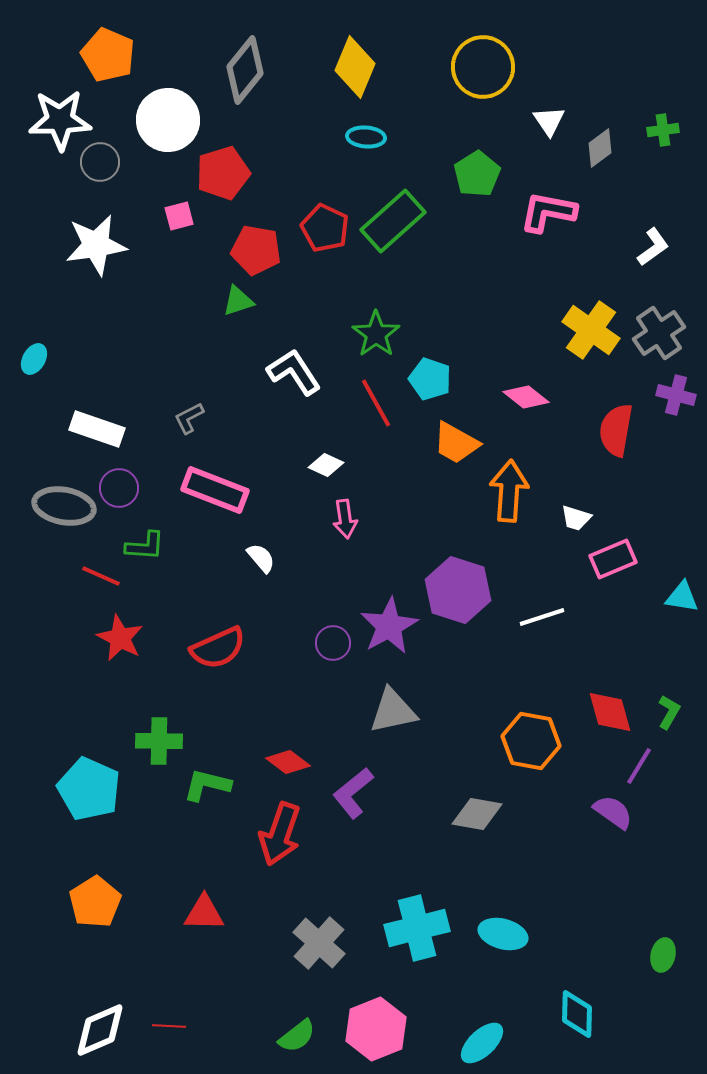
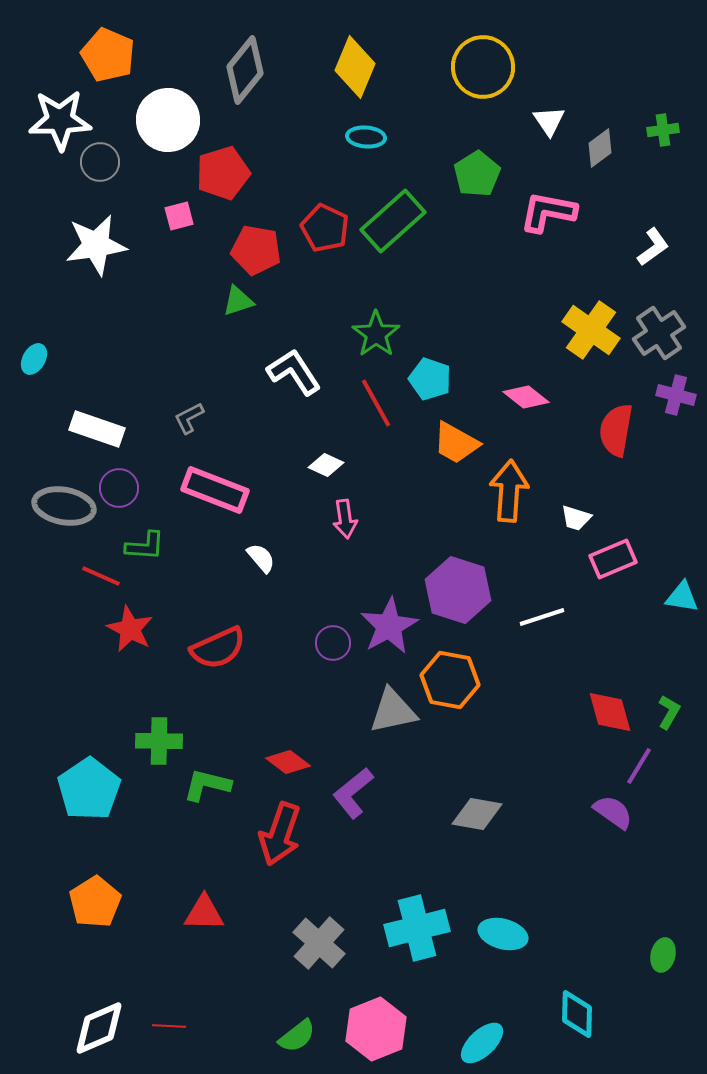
red star at (120, 638): moved 10 px right, 9 px up
orange hexagon at (531, 741): moved 81 px left, 61 px up
cyan pentagon at (89, 789): rotated 14 degrees clockwise
white diamond at (100, 1030): moved 1 px left, 2 px up
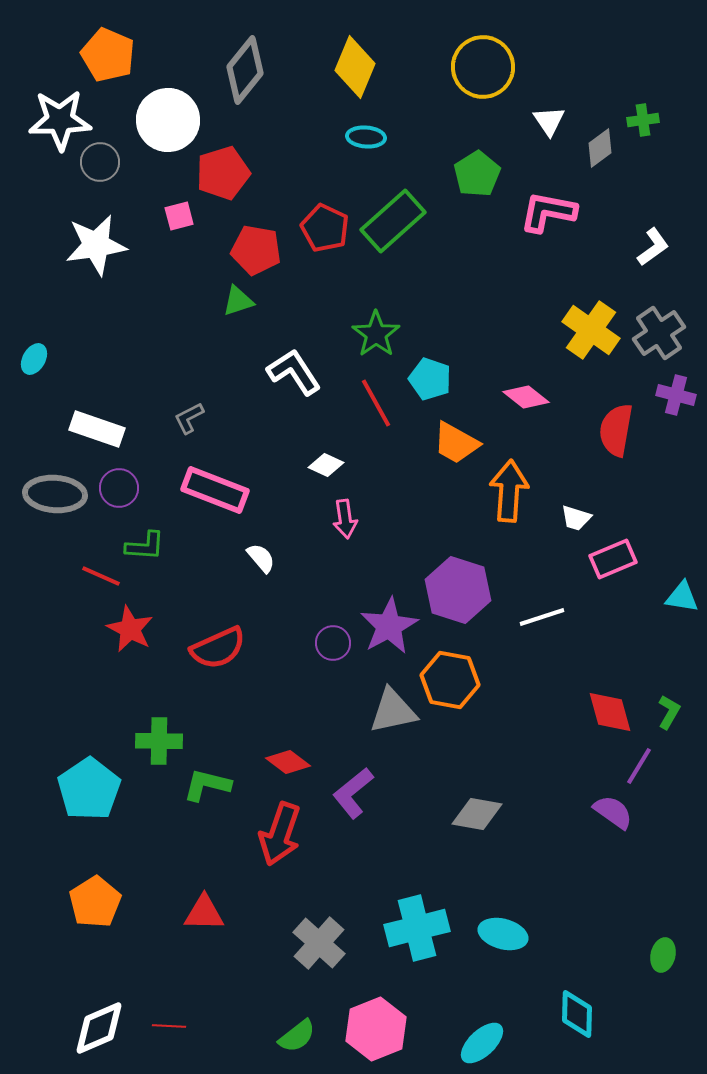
green cross at (663, 130): moved 20 px left, 10 px up
gray ellipse at (64, 506): moved 9 px left, 12 px up; rotated 6 degrees counterclockwise
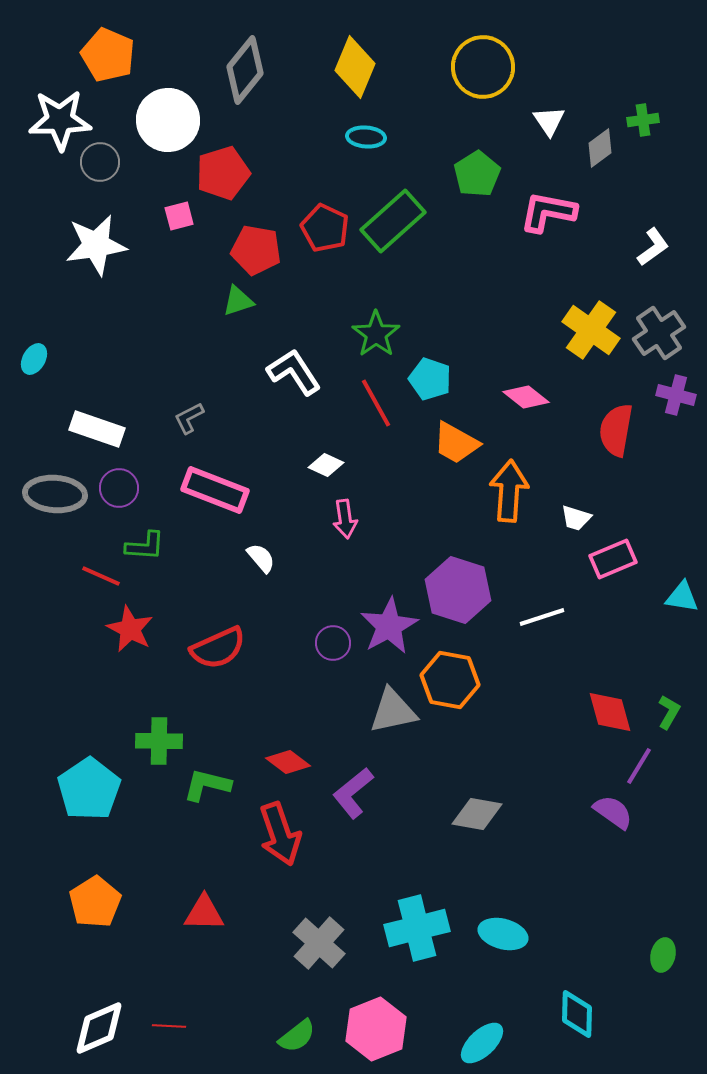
red arrow at (280, 834): rotated 38 degrees counterclockwise
